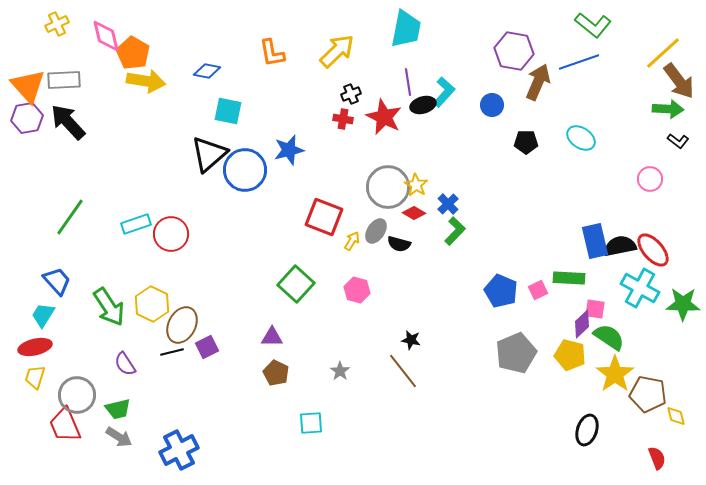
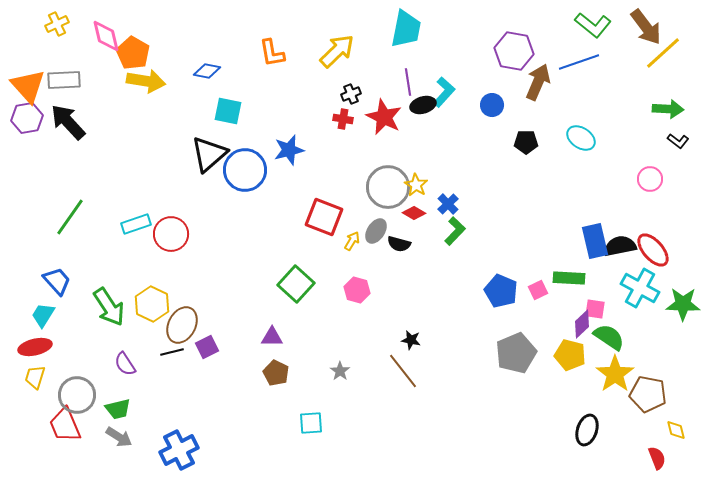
brown arrow at (679, 81): moved 33 px left, 54 px up
yellow diamond at (676, 416): moved 14 px down
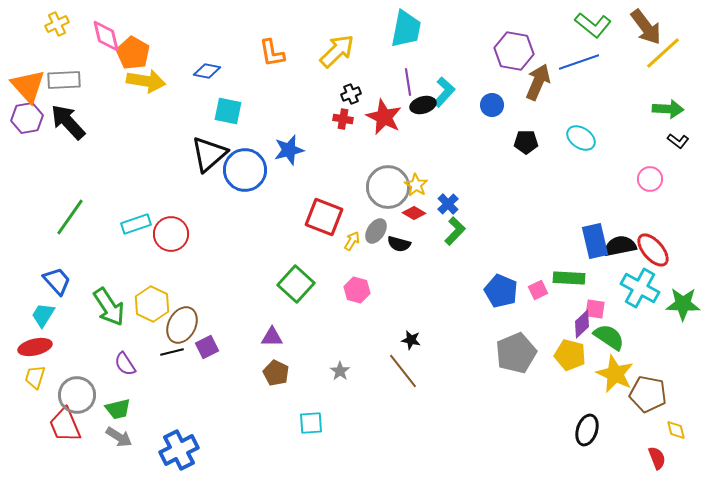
yellow star at (615, 374): rotated 12 degrees counterclockwise
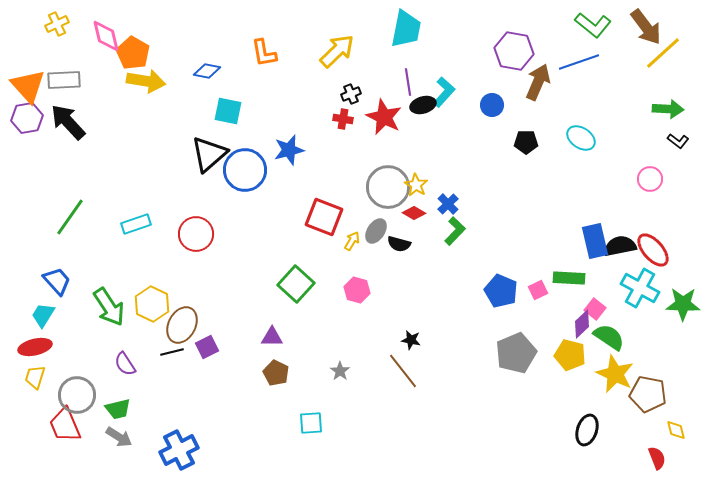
orange L-shape at (272, 53): moved 8 px left
red circle at (171, 234): moved 25 px right
pink square at (595, 309): rotated 30 degrees clockwise
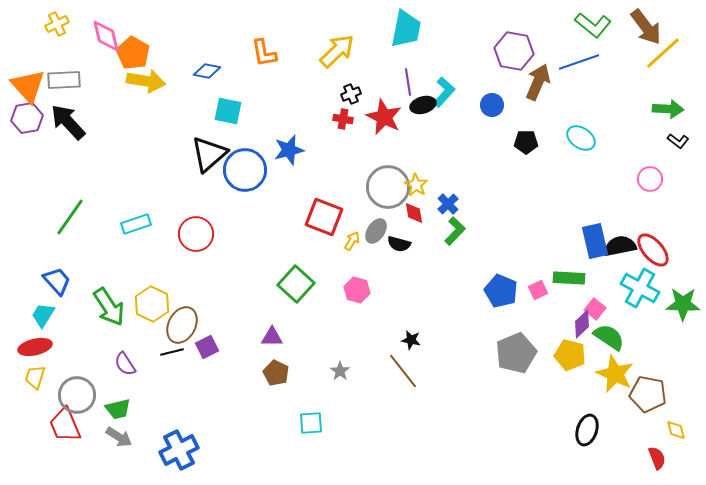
red diamond at (414, 213): rotated 50 degrees clockwise
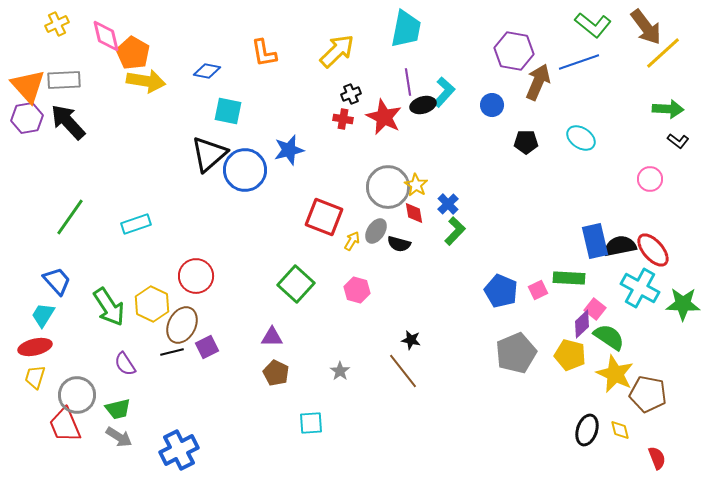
red circle at (196, 234): moved 42 px down
yellow diamond at (676, 430): moved 56 px left
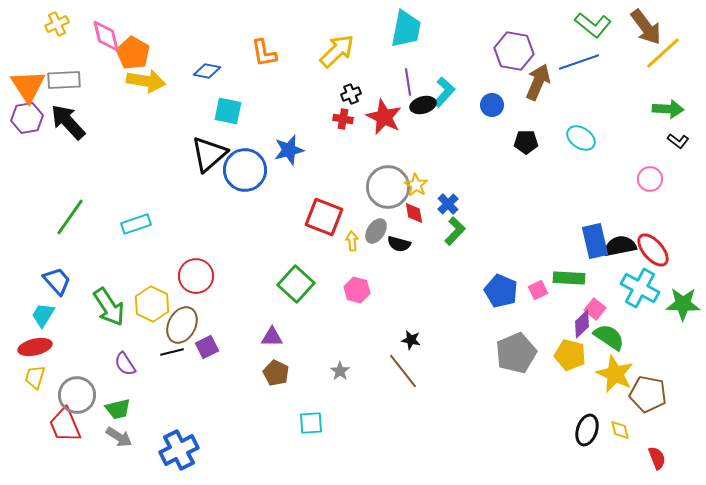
orange triangle at (28, 86): rotated 9 degrees clockwise
yellow arrow at (352, 241): rotated 36 degrees counterclockwise
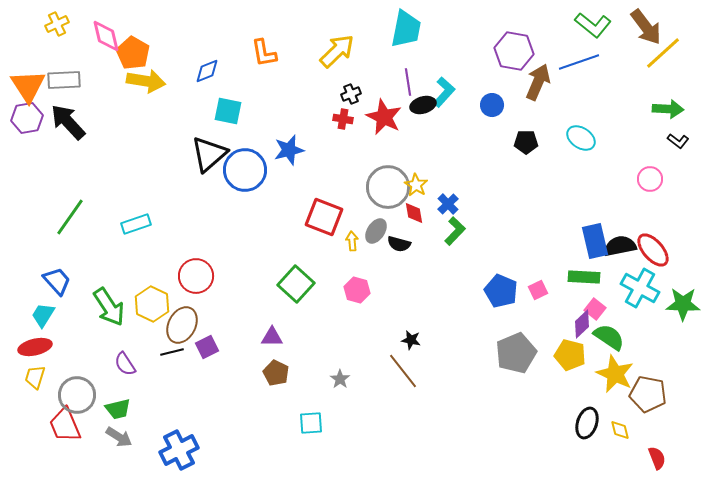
blue diamond at (207, 71): rotated 32 degrees counterclockwise
green rectangle at (569, 278): moved 15 px right, 1 px up
gray star at (340, 371): moved 8 px down
black ellipse at (587, 430): moved 7 px up
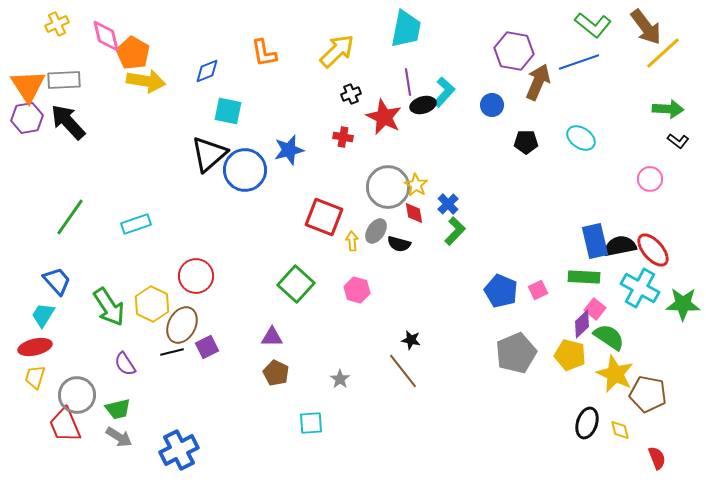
red cross at (343, 119): moved 18 px down
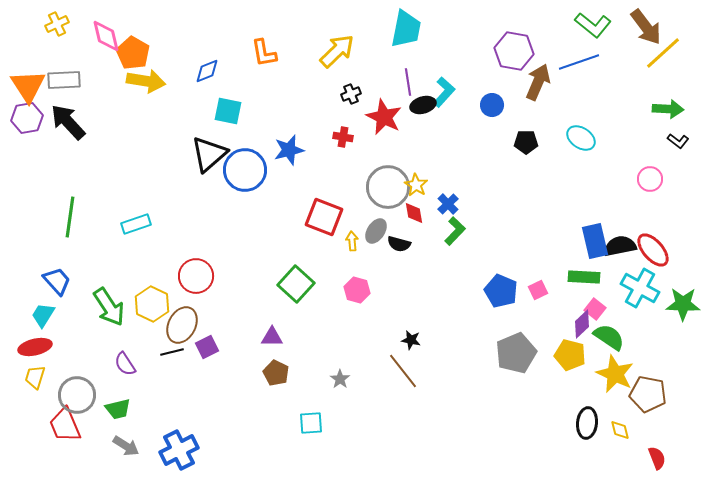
green line at (70, 217): rotated 27 degrees counterclockwise
black ellipse at (587, 423): rotated 12 degrees counterclockwise
gray arrow at (119, 437): moved 7 px right, 9 px down
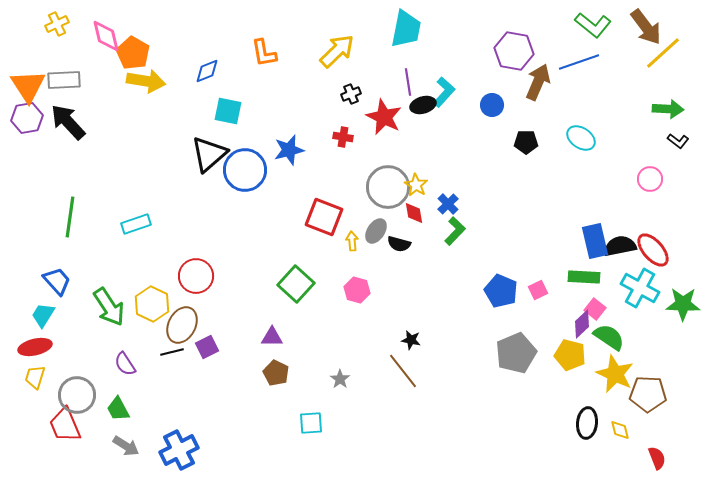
brown pentagon at (648, 394): rotated 9 degrees counterclockwise
green trapezoid at (118, 409): rotated 76 degrees clockwise
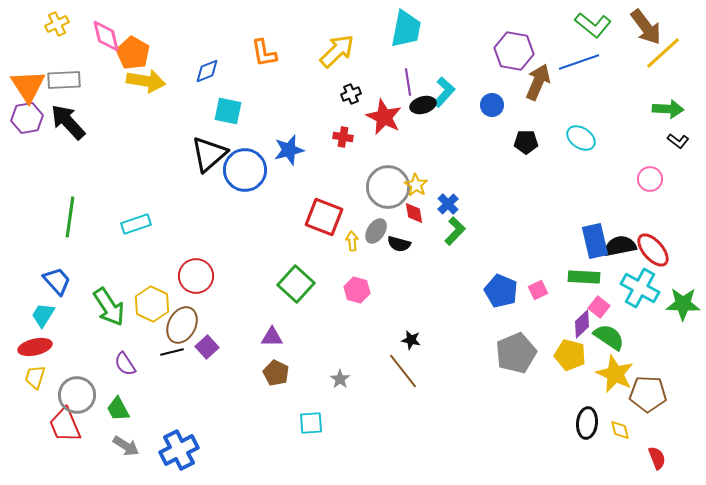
pink square at (595, 309): moved 4 px right, 2 px up
purple square at (207, 347): rotated 15 degrees counterclockwise
